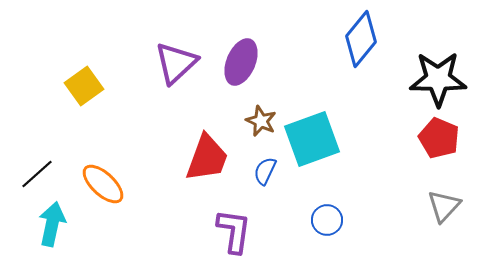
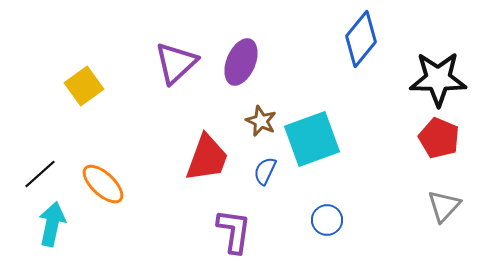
black line: moved 3 px right
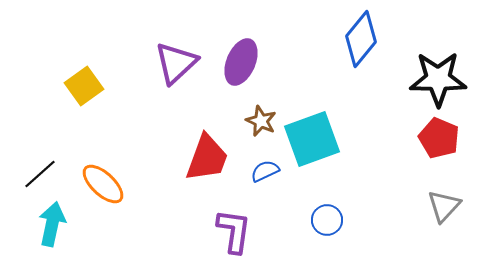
blue semicircle: rotated 40 degrees clockwise
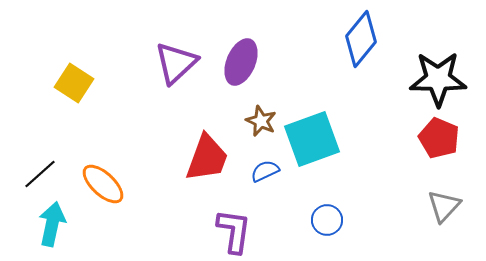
yellow square: moved 10 px left, 3 px up; rotated 21 degrees counterclockwise
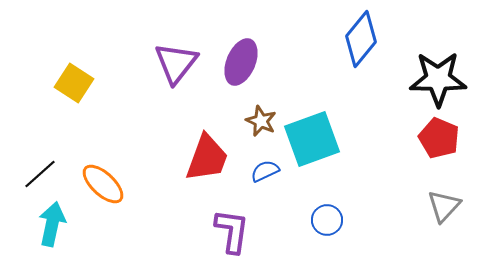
purple triangle: rotated 9 degrees counterclockwise
purple L-shape: moved 2 px left
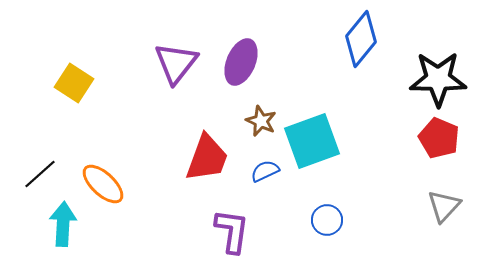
cyan square: moved 2 px down
cyan arrow: moved 11 px right; rotated 9 degrees counterclockwise
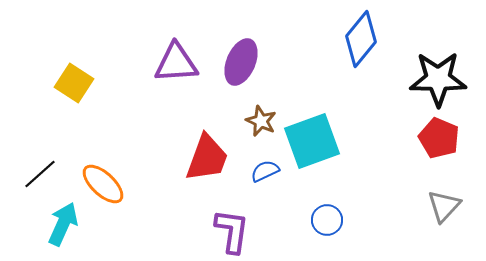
purple triangle: rotated 48 degrees clockwise
cyan arrow: rotated 21 degrees clockwise
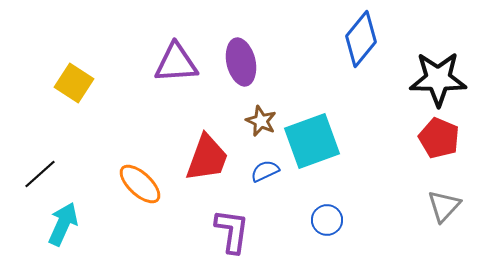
purple ellipse: rotated 36 degrees counterclockwise
orange ellipse: moved 37 px right
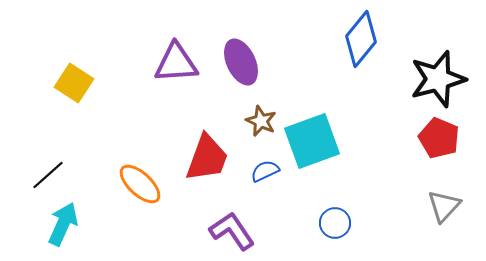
purple ellipse: rotated 12 degrees counterclockwise
black star: rotated 16 degrees counterclockwise
black line: moved 8 px right, 1 px down
blue circle: moved 8 px right, 3 px down
purple L-shape: rotated 42 degrees counterclockwise
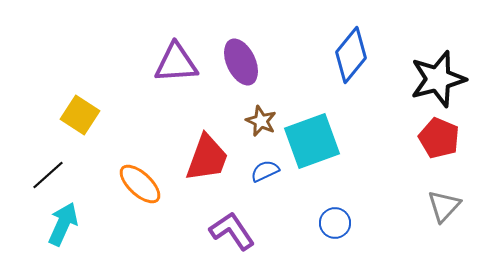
blue diamond: moved 10 px left, 16 px down
yellow square: moved 6 px right, 32 px down
